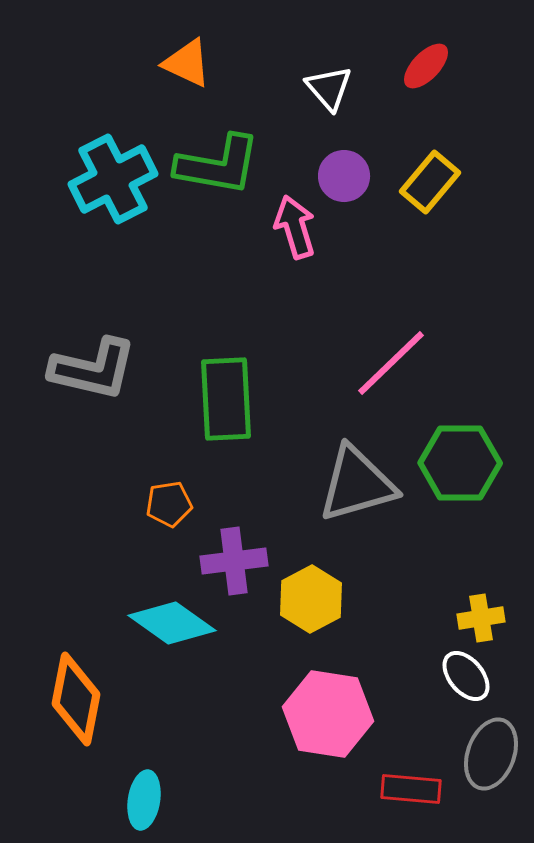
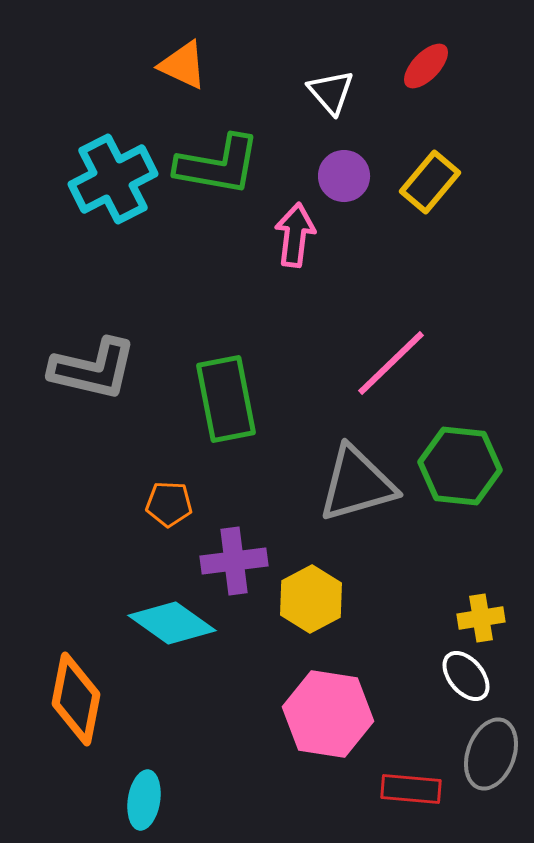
orange triangle: moved 4 px left, 2 px down
white triangle: moved 2 px right, 4 px down
pink arrow: moved 8 px down; rotated 24 degrees clockwise
green rectangle: rotated 8 degrees counterclockwise
green hexagon: moved 3 px down; rotated 6 degrees clockwise
orange pentagon: rotated 12 degrees clockwise
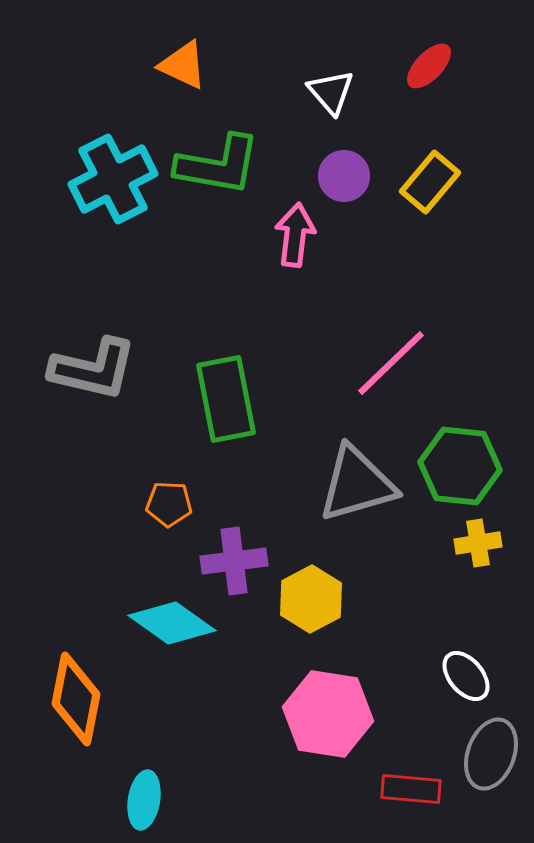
red ellipse: moved 3 px right
yellow cross: moved 3 px left, 75 px up
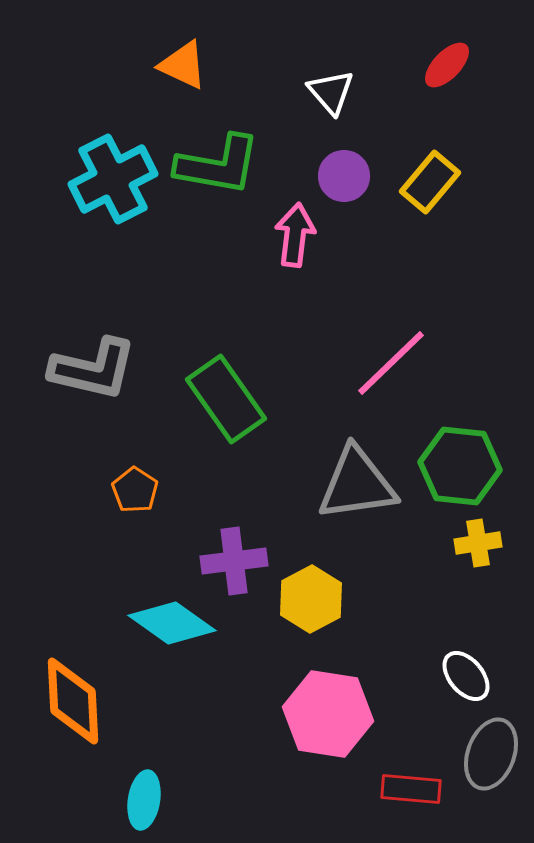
red ellipse: moved 18 px right, 1 px up
green rectangle: rotated 24 degrees counterclockwise
gray triangle: rotated 8 degrees clockwise
orange pentagon: moved 34 px left, 14 px up; rotated 30 degrees clockwise
orange diamond: moved 3 px left, 2 px down; rotated 14 degrees counterclockwise
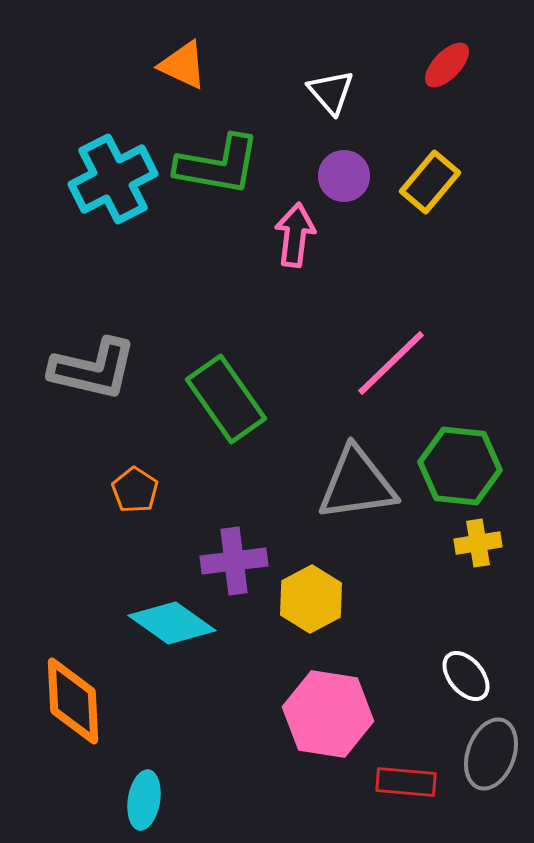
red rectangle: moved 5 px left, 7 px up
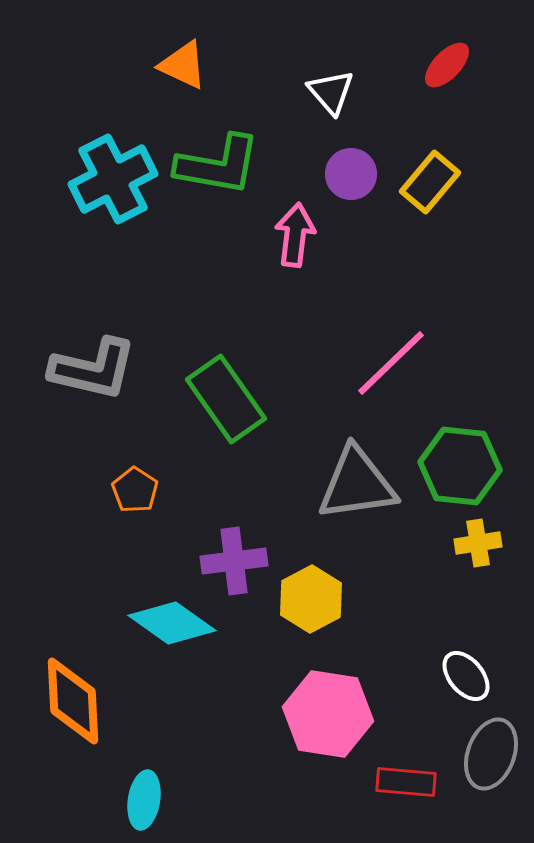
purple circle: moved 7 px right, 2 px up
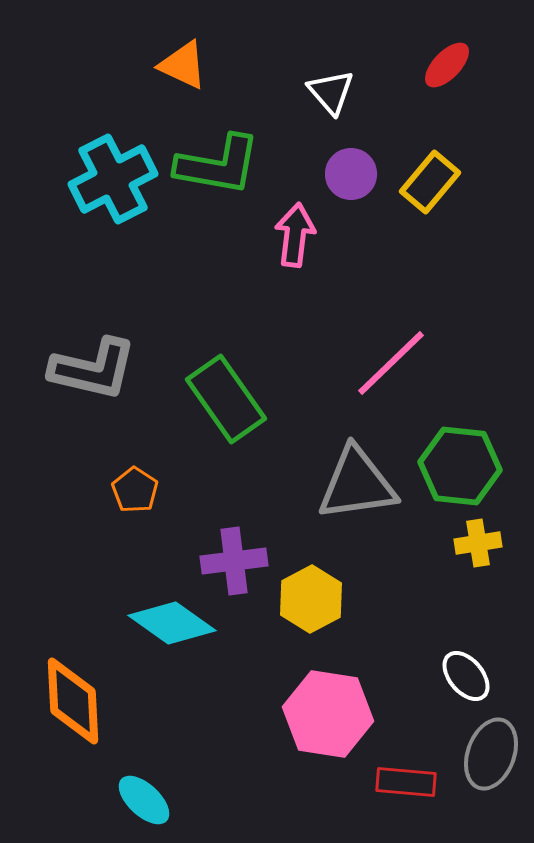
cyan ellipse: rotated 56 degrees counterclockwise
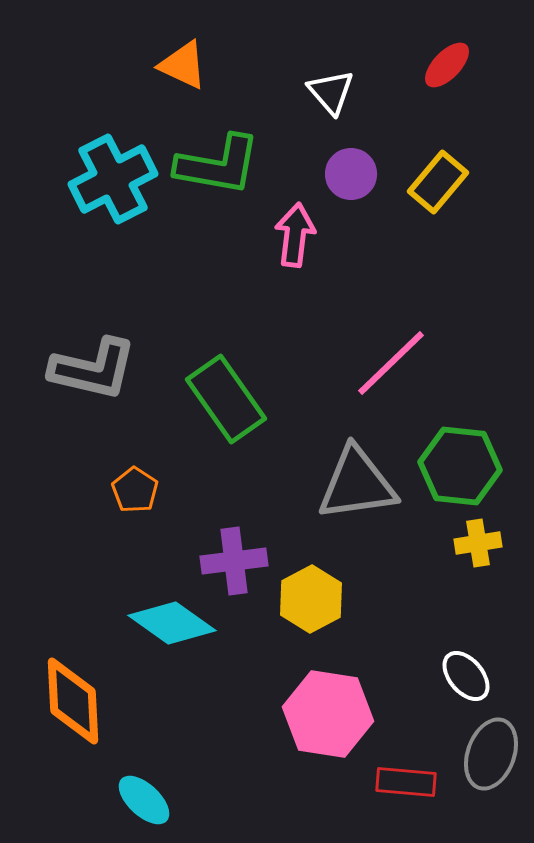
yellow rectangle: moved 8 px right
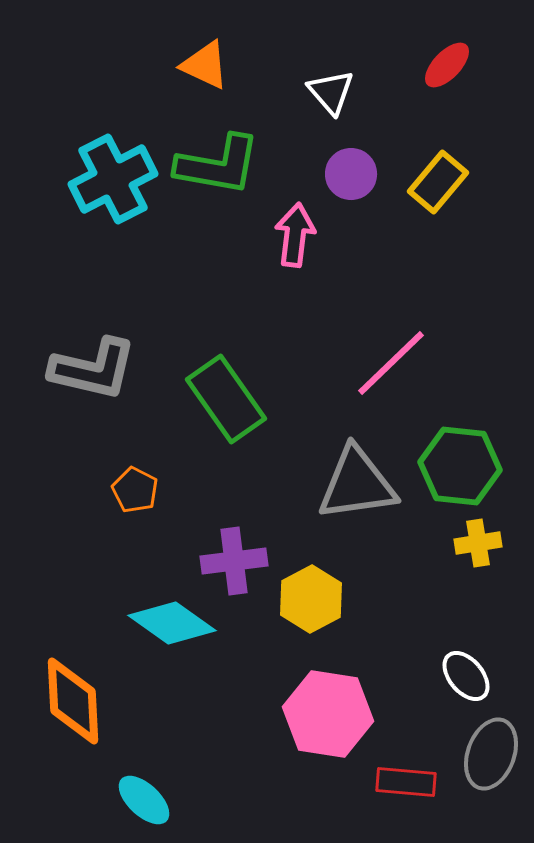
orange triangle: moved 22 px right
orange pentagon: rotated 6 degrees counterclockwise
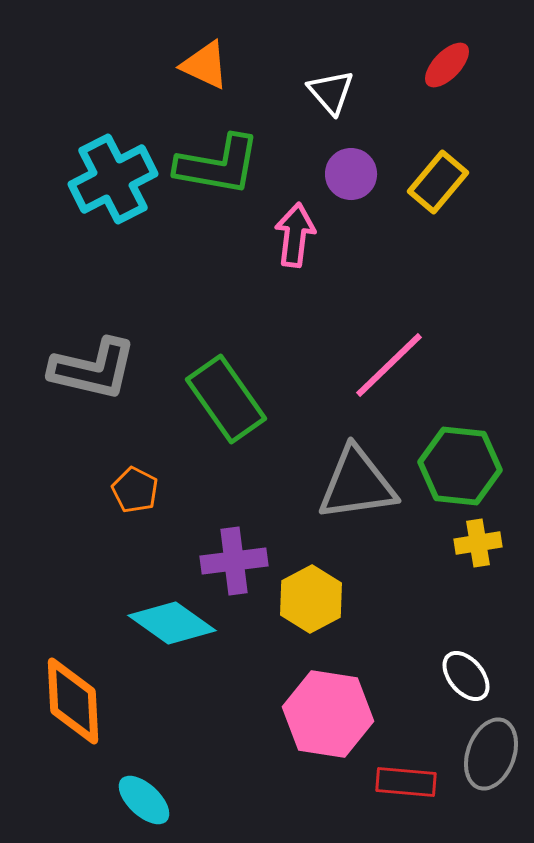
pink line: moved 2 px left, 2 px down
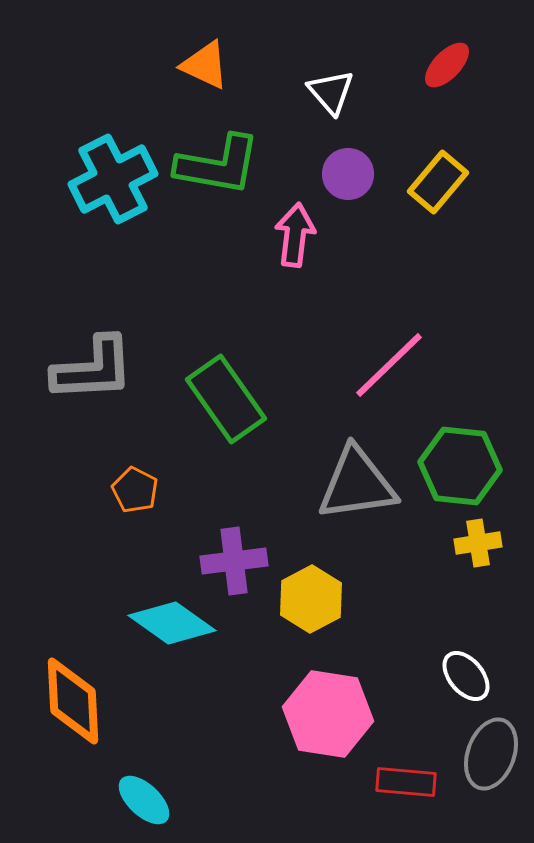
purple circle: moved 3 px left
gray L-shape: rotated 16 degrees counterclockwise
